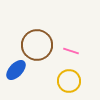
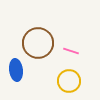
brown circle: moved 1 px right, 2 px up
blue ellipse: rotated 50 degrees counterclockwise
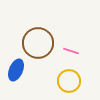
blue ellipse: rotated 30 degrees clockwise
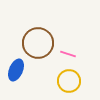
pink line: moved 3 px left, 3 px down
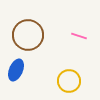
brown circle: moved 10 px left, 8 px up
pink line: moved 11 px right, 18 px up
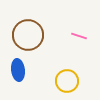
blue ellipse: moved 2 px right; rotated 30 degrees counterclockwise
yellow circle: moved 2 px left
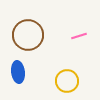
pink line: rotated 35 degrees counterclockwise
blue ellipse: moved 2 px down
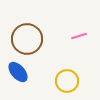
brown circle: moved 1 px left, 4 px down
blue ellipse: rotated 35 degrees counterclockwise
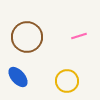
brown circle: moved 2 px up
blue ellipse: moved 5 px down
